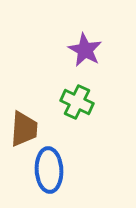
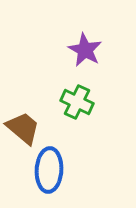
brown trapezoid: moved 1 px left, 1 px up; rotated 54 degrees counterclockwise
blue ellipse: rotated 6 degrees clockwise
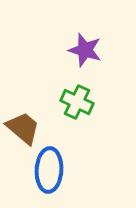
purple star: rotated 12 degrees counterclockwise
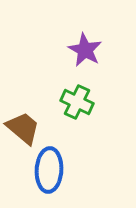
purple star: rotated 12 degrees clockwise
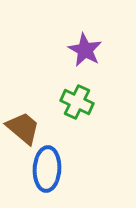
blue ellipse: moved 2 px left, 1 px up
